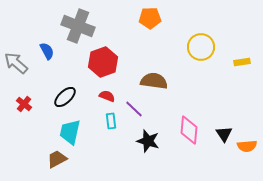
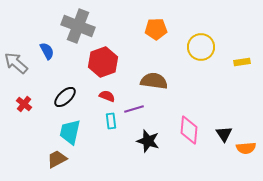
orange pentagon: moved 6 px right, 11 px down
purple line: rotated 60 degrees counterclockwise
orange semicircle: moved 1 px left, 2 px down
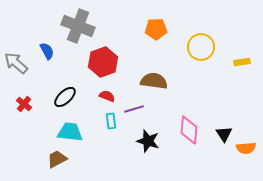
cyan trapezoid: rotated 84 degrees clockwise
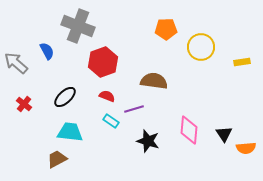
orange pentagon: moved 10 px right
cyan rectangle: rotated 49 degrees counterclockwise
